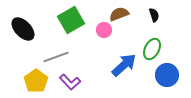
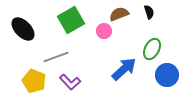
black semicircle: moved 5 px left, 3 px up
pink circle: moved 1 px down
blue arrow: moved 4 px down
yellow pentagon: moved 2 px left; rotated 15 degrees counterclockwise
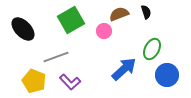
black semicircle: moved 3 px left
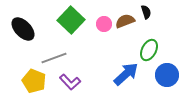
brown semicircle: moved 6 px right, 7 px down
green square: rotated 16 degrees counterclockwise
pink circle: moved 7 px up
green ellipse: moved 3 px left, 1 px down
gray line: moved 2 px left, 1 px down
blue arrow: moved 2 px right, 5 px down
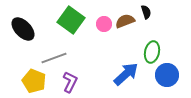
green square: rotated 8 degrees counterclockwise
green ellipse: moved 3 px right, 2 px down; rotated 15 degrees counterclockwise
purple L-shape: rotated 110 degrees counterclockwise
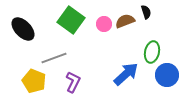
purple L-shape: moved 3 px right
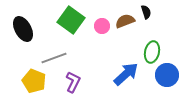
pink circle: moved 2 px left, 2 px down
black ellipse: rotated 15 degrees clockwise
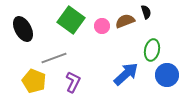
green ellipse: moved 2 px up
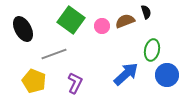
gray line: moved 4 px up
purple L-shape: moved 2 px right, 1 px down
